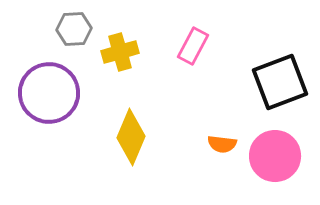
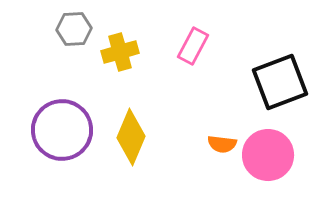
purple circle: moved 13 px right, 37 px down
pink circle: moved 7 px left, 1 px up
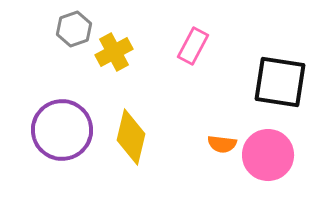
gray hexagon: rotated 16 degrees counterclockwise
yellow cross: moved 6 px left; rotated 12 degrees counterclockwise
black square: rotated 30 degrees clockwise
yellow diamond: rotated 10 degrees counterclockwise
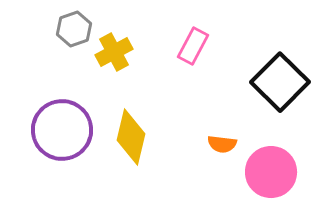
black square: rotated 36 degrees clockwise
pink circle: moved 3 px right, 17 px down
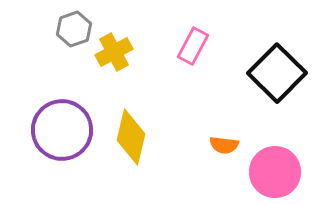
black square: moved 3 px left, 9 px up
orange semicircle: moved 2 px right, 1 px down
pink circle: moved 4 px right
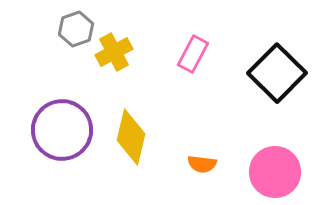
gray hexagon: moved 2 px right
pink rectangle: moved 8 px down
orange semicircle: moved 22 px left, 19 px down
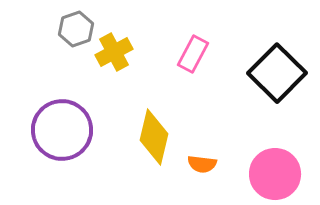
yellow diamond: moved 23 px right
pink circle: moved 2 px down
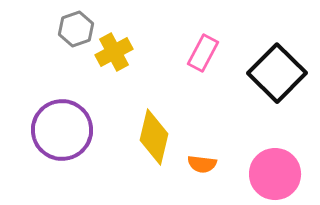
pink rectangle: moved 10 px right, 1 px up
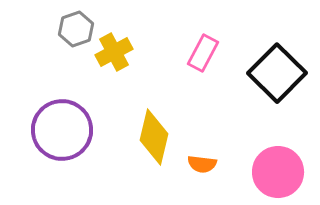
pink circle: moved 3 px right, 2 px up
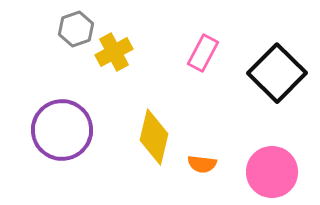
pink circle: moved 6 px left
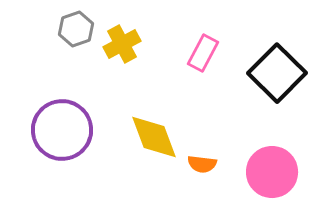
yellow cross: moved 8 px right, 8 px up
yellow diamond: rotated 34 degrees counterclockwise
